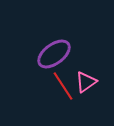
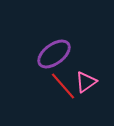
red line: rotated 8 degrees counterclockwise
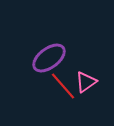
purple ellipse: moved 5 px left, 4 px down
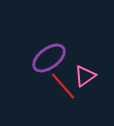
pink triangle: moved 1 px left, 6 px up
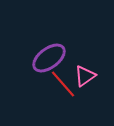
red line: moved 2 px up
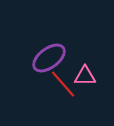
pink triangle: rotated 35 degrees clockwise
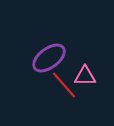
red line: moved 1 px right, 1 px down
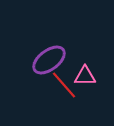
purple ellipse: moved 2 px down
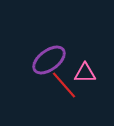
pink triangle: moved 3 px up
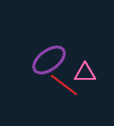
red line: rotated 12 degrees counterclockwise
